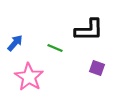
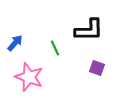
green line: rotated 42 degrees clockwise
pink star: rotated 12 degrees counterclockwise
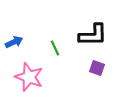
black L-shape: moved 4 px right, 5 px down
blue arrow: moved 1 px left, 1 px up; rotated 24 degrees clockwise
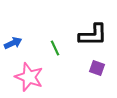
blue arrow: moved 1 px left, 1 px down
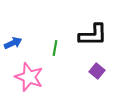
green line: rotated 35 degrees clockwise
purple square: moved 3 px down; rotated 21 degrees clockwise
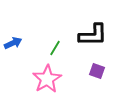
green line: rotated 21 degrees clockwise
purple square: rotated 21 degrees counterclockwise
pink star: moved 18 px right, 2 px down; rotated 20 degrees clockwise
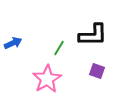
green line: moved 4 px right
